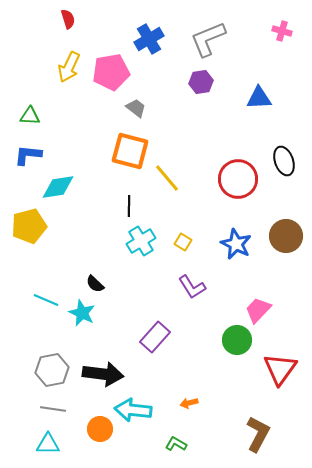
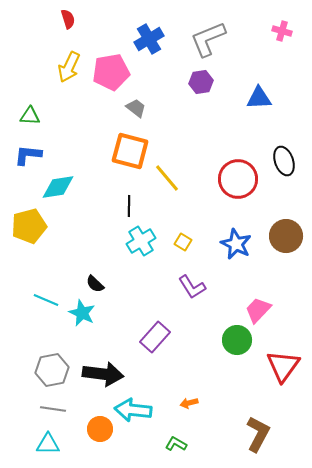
red triangle: moved 3 px right, 3 px up
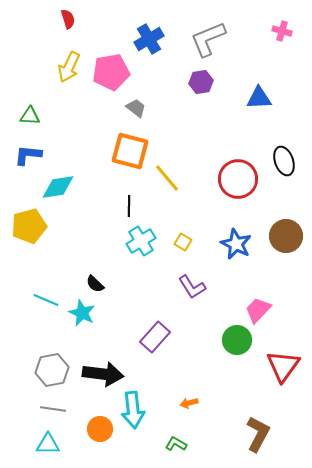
cyan arrow: rotated 102 degrees counterclockwise
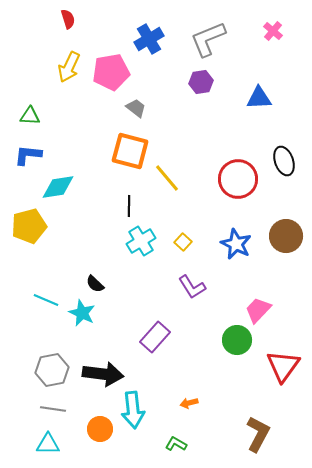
pink cross: moved 9 px left; rotated 24 degrees clockwise
yellow square: rotated 12 degrees clockwise
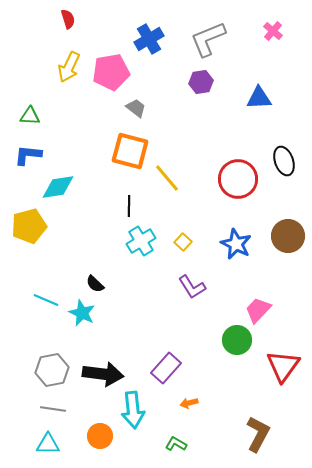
brown circle: moved 2 px right
purple rectangle: moved 11 px right, 31 px down
orange circle: moved 7 px down
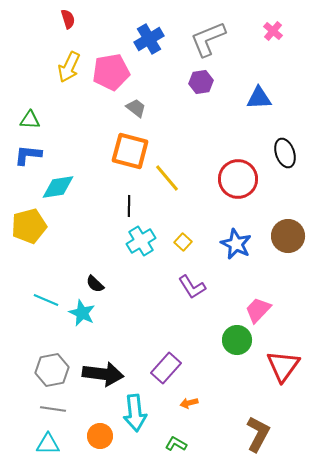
green triangle: moved 4 px down
black ellipse: moved 1 px right, 8 px up
cyan arrow: moved 2 px right, 3 px down
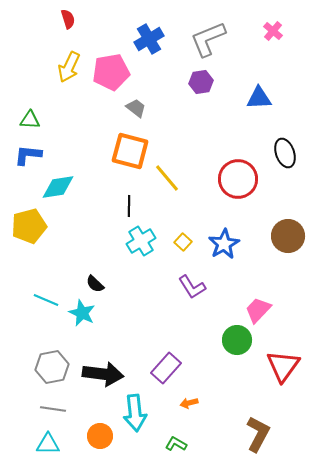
blue star: moved 12 px left; rotated 16 degrees clockwise
gray hexagon: moved 3 px up
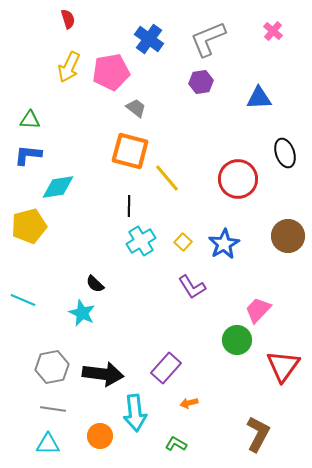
blue cross: rotated 24 degrees counterclockwise
cyan line: moved 23 px left
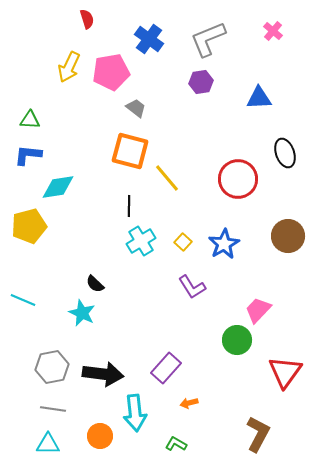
red semicircle: moved 19 px right
red triangle: moved 2 px right, 6 px down
